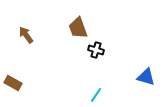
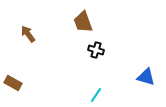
brown trapezoid: moved 5 px right, 6 px up
brown arrow: moved 2 px right, 1 px up
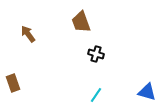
brown trapezoid: moved 2 px left
black cross: moved 4 px down
blue triangle: moved 1 px right, 15 px down
brown rectangle: rotated 42 degrees clockwise
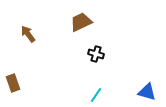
brown trapezoid: rotated 85 degrees clockwise
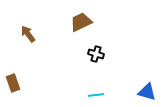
cyan line: rotated 49 degrees clockwise
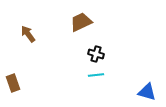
cyan line: moved 20 px up
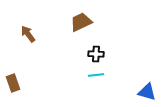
black cross: rotated 14 degrees counterclockwise
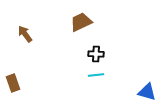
brown arrow: moved 3 px left
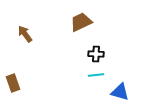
blue triangle: moved 27 px left
